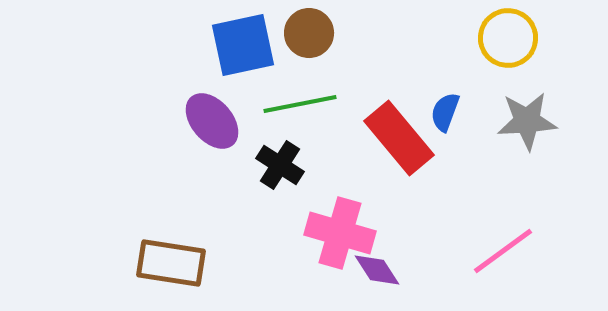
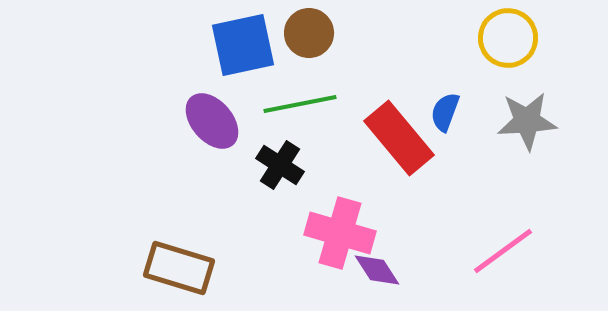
brown rectangle: moved 8 px right, 5 px down; rotated 8 degrees clockwise
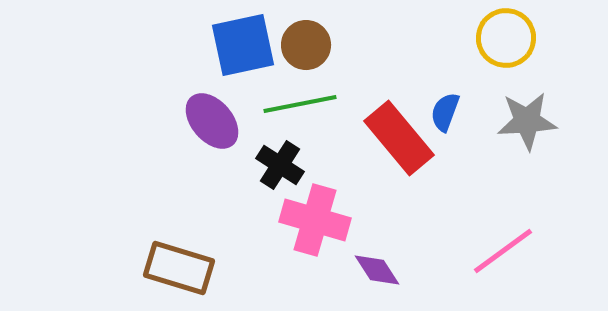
brown circle: moved 3 px left, 12 px down
yellow circle: moved 2 px left
pink cross: moved 25 px left, 13 px up
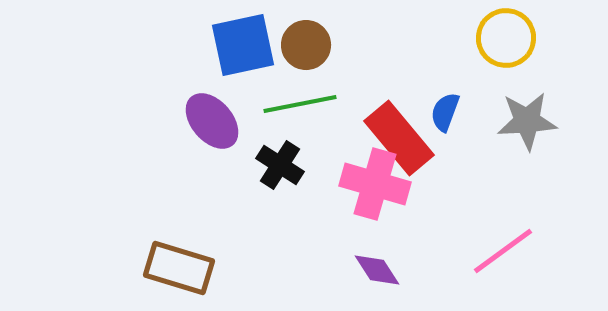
pink cross: moved 60 px right, 36 px up
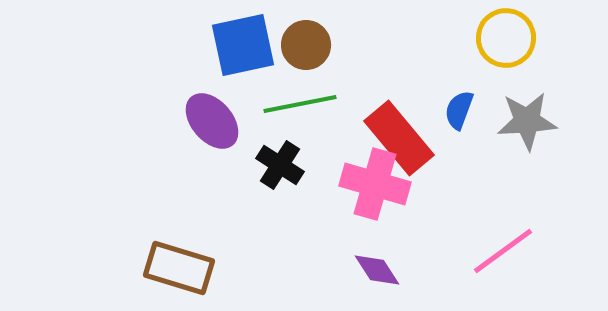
blue semicircle: moved 14 px right, 2 px up
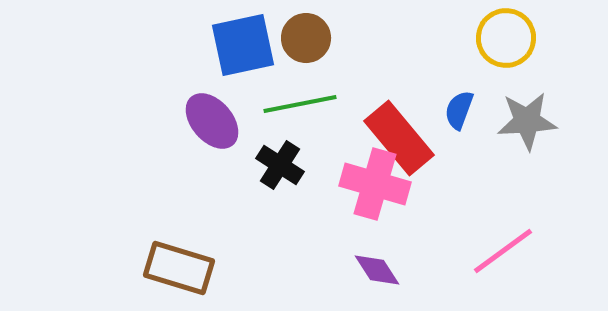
brown circle: moved 7 px up
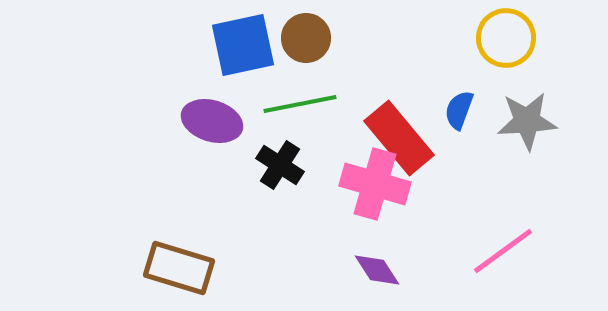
purple ellipse: rotated 32 degrees counterclockwise
